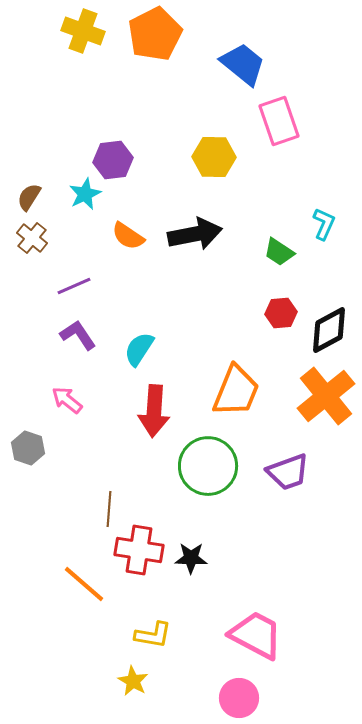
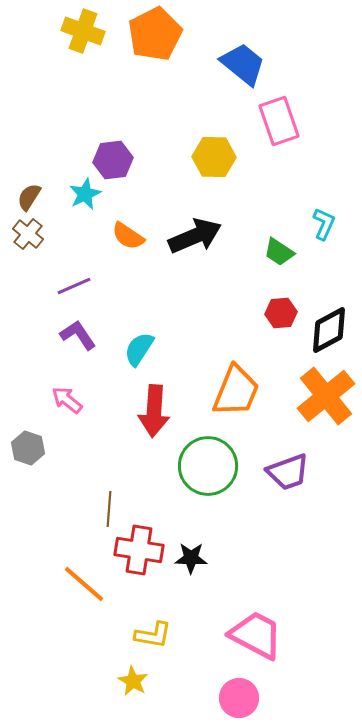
black arrow: moved 2 px down; rotated 12 degrees counterclockwise
brown cross: moved 4 px left, 4 px up
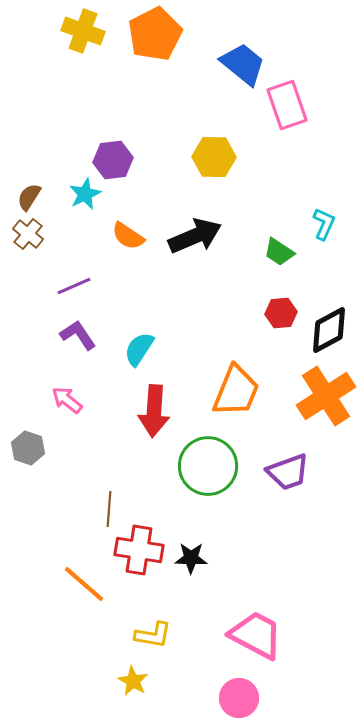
pink rectangle: moved 8 px right, 16 px up
orange cross: rotated 6 degrees clockwise
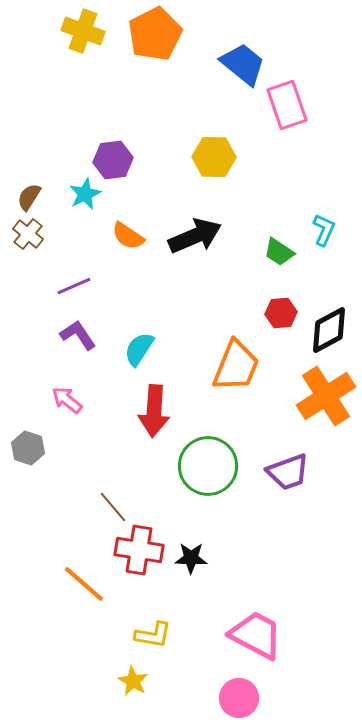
cyan L-shape: moved 6 px down
orange trapezoid: moved 25 px up
brown line: moved 4 px right, 2 px up; rotated 44 degrees counterclockwise
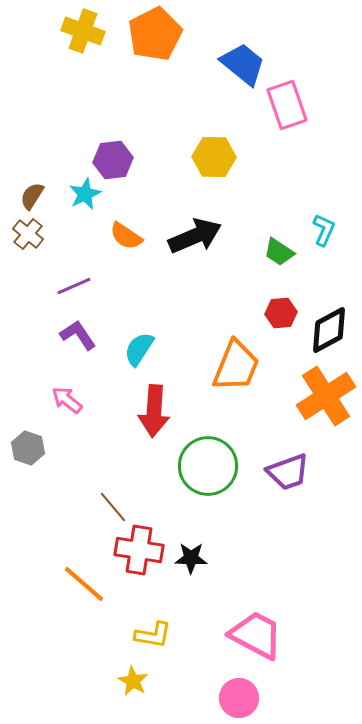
brown semicircle: moved 3 px right, 1 px up
orange semicircle: moved 2 px left
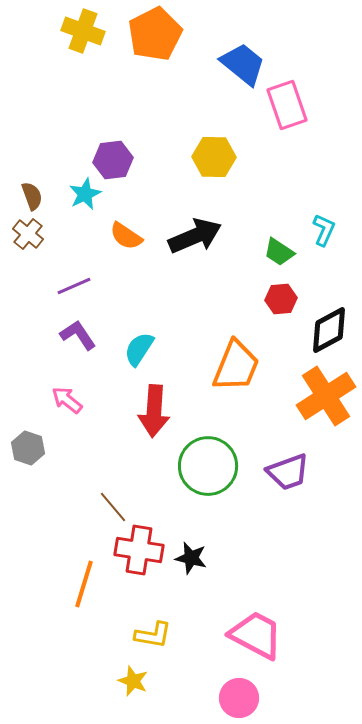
brown semicircle: rotated 128 degrees clockwise
red hexagon: moved 14 px up
black star: rotated 12 degrees clockwise
orange line: rotated 66 degrees clockwise
yellow star: rotated 8 degrees counterclockwise
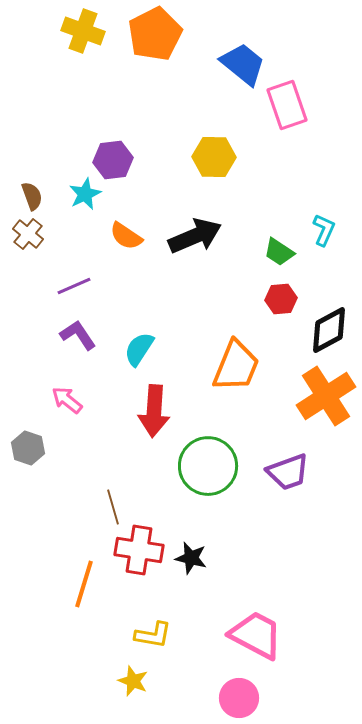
brown line: rotated 24 degrees clockwise
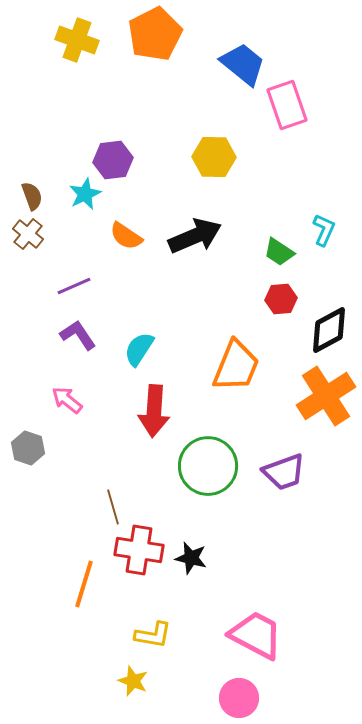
yellow cross: moved 6 px left, 9 px down
purple trapezoid: moved 4 px left
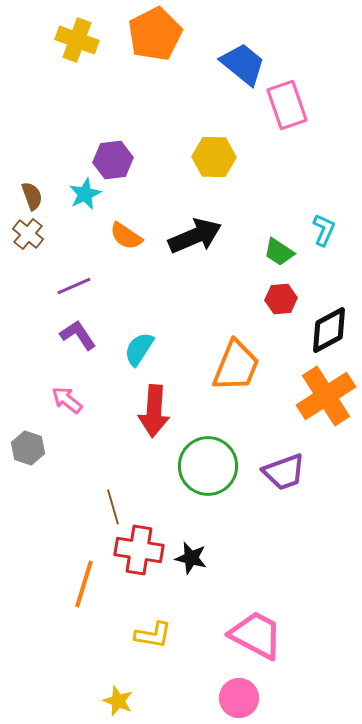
yellow star: moved 15 px left, 20 px down
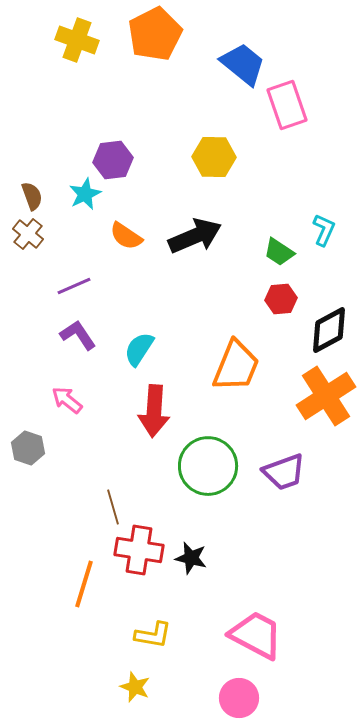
yellow star: moved 17 px right, 14 px up
